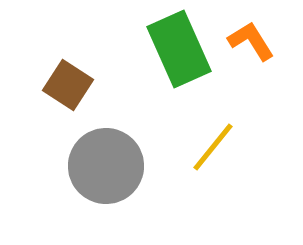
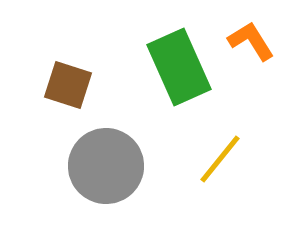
green rectangle: moved 18 px down
brown square: rotated 15 degrees counterclockwise
yellow line: moved 7 px right, 12 px down
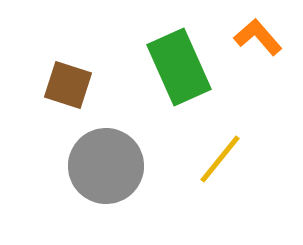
orange L-shape: moved 7 px right, 4 px up; rotated 9 degrees counterclockwise
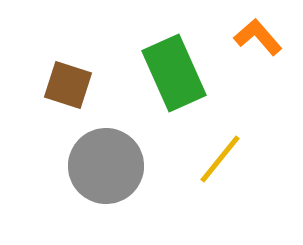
green rectangle: moved 5 px left, 6 px down
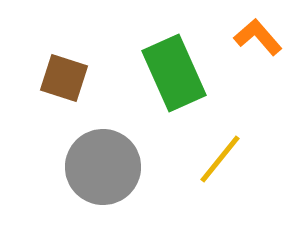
brown square: moved 4 px left, 7 px up
gray circle: moved 3 px left, 1 px down
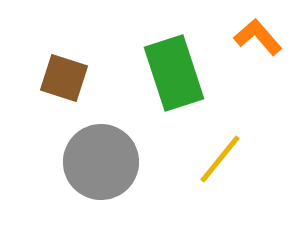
green rectangle: rotated 6 degrees clockwise
gray circle: moved 2 px left, 5 px up
